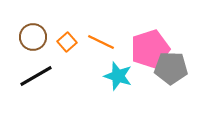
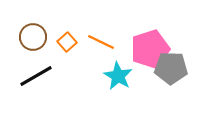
cyan star: rotated 12 degrees clockwise
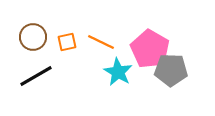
orange square: rotated 30 degrees clockwise
pink pentagon: rotated 24 degrees counterclockwise
gray pentagon: moved 2 px down
cyan star: moved 4 px up
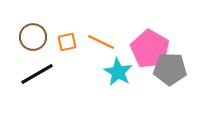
gray pentagon: moved 1 px left, 1 px up
black line: moved 1 px right, 2 px up
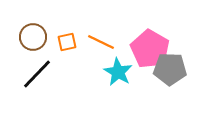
black line: rotated 16 degrees counterclockwise
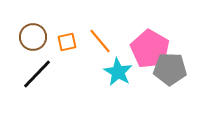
orange line: moved 1 px left, 1 px up; rotated 24 degrees clockwise
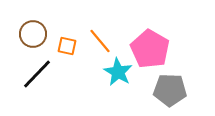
brown circle: moved 3 px up
orange square: moved 4 px down; rotated 24 degrees clockwise
gray pentagon: moved 21 px down
